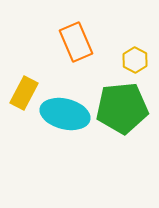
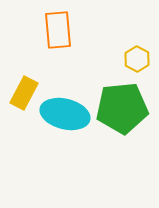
orange rectangle: moved 18 px left, 12 px up; rotated 18 degrees clockwise
yellow hexagon: moved 2 px right, 1 px up
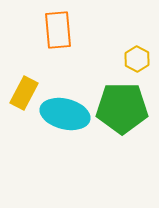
green pentagon: rotated 6 degrees clockwise
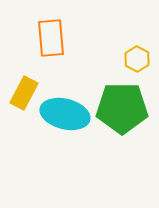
orange rectangle: moved 7 px left, 8 px down
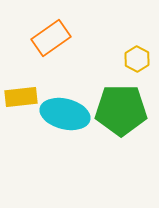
orange rectangle: rotated 60 degrees clockwise
yellow rectangle: moved 3 px left, 4 px down; rotated 56 degrees clockwise
green pentagon: moved 1 px left, 2 px down
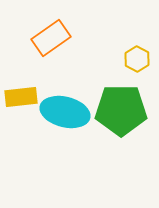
cyan ellipse: moved 2 px up
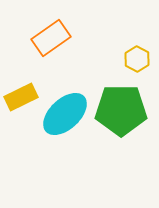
yellow rectangle: rotated 20 degrees counterclockwise
cyan ellipse: moved 2 px down; rotated 57 degrees counterclockwise
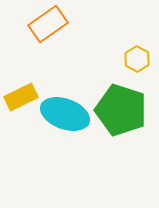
orange rectangle: moved 3 px left, 14 px up
green pentagon: rotated 18 degrees clockwise
cyan ellipse: rotated 63 degrees clockwise
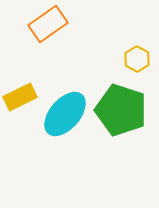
yellow rectangle: moved 1 px left
cyan ellipse: rotated 69 degrees counterclockwise
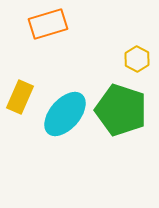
orange rectangle: rotated 18 degrees clockwise
yellow rectangle: rotated 40 degrees counterclockwise
